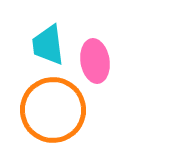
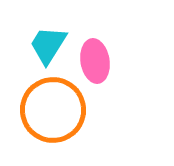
cyan trapezoid: rotated 39 degrees clockwise
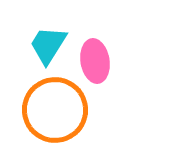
orange circle: moved 2 px right
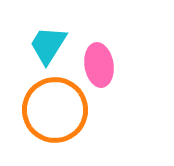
pink ellipse: moved 4 px right, 4 px down
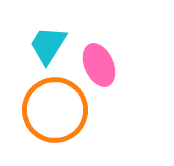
pink ellipse: rotated 15 degrees counterclockwise
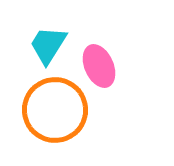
pink ellipse: moved 1 px down
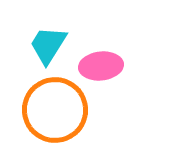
pink ellipse: moved 2 px right; rotated 72 degrees counterclockwise
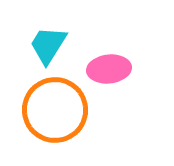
pink ellipse: moved 8 px right, 3 px down
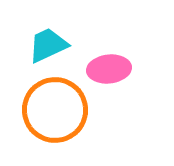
cyan trapezoid: rotated 33 degrees clockwise
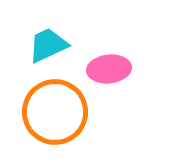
orange circle: moved 2 px down
